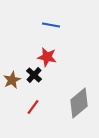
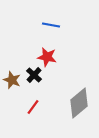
brown star: rotated 24 degrees counterclockwise
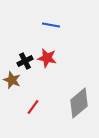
red star: moved 1 px down
black cross: moved 9 px left, 14 px up; rotated 21 degrees clockwise
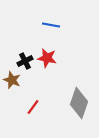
gray diamond: rotated 32 degrees counterclockwise
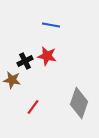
red star: moved 2 px up
brown star: rotated 12 degrees counterclockwise
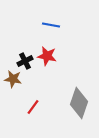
brown star: moved 1 px right, 1 px up
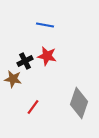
blue line: moved 6 px left
